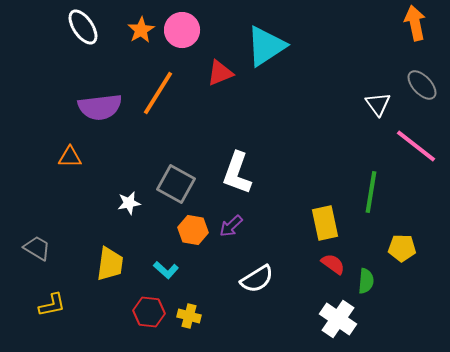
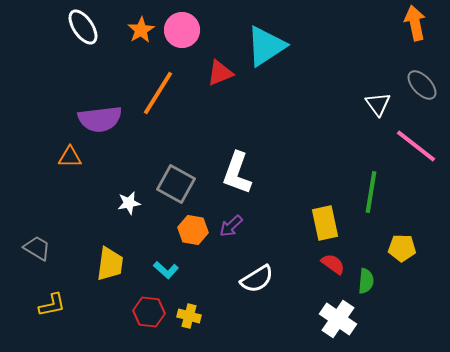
purple semicircle: moved 12 px down
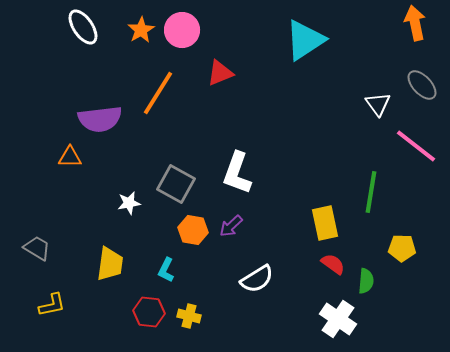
cyan triangle: moved 39 px right, 6 px up
cyan L-shape: rotated 75 degrees clockwise
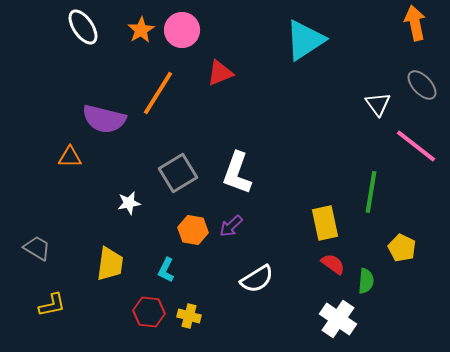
purple semicircle: moved 4 px right; rotated 21 degrees clockwise
gray square: moved 2 px right, 11 px up; rotated 30 degrees clockwise
yellow pentagon: rotated 24 degrees clockwise
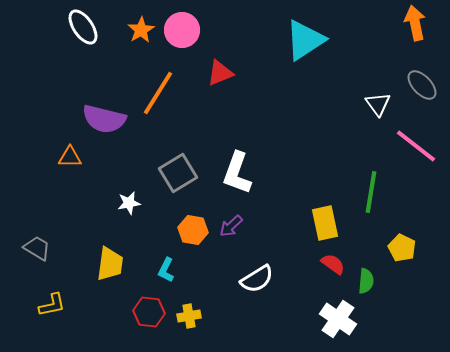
yellow cross: rotated 25 degrees counterclockwise
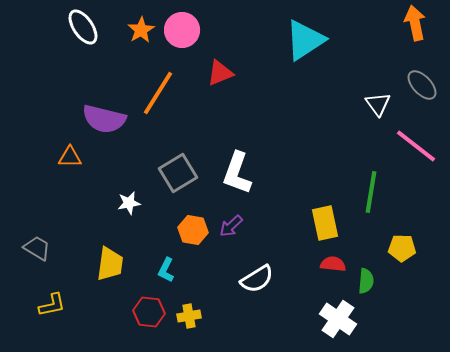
yellow pentagon: rotated 24 degrees counterclockwise
red semicircle: rotated 30 degrees counterclockwise
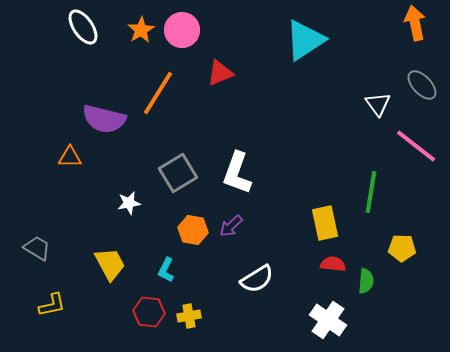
yellow trapezoid: rotated 36 degrees counterclockwise
white cross: moved 10 px left, 1 px down
